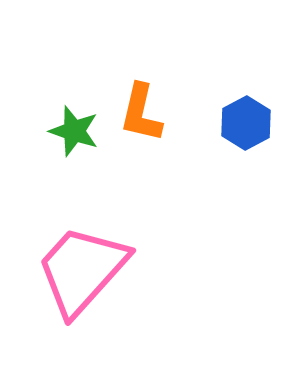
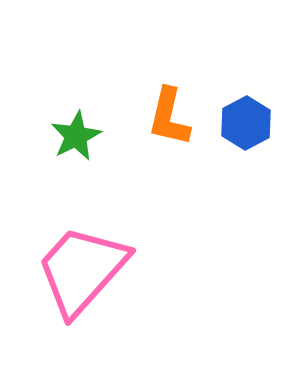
orange L-shape: moved 28 px right, 4 px down
green star: moved 2 px right, 5 px down; rotated 27 degrees clockwise
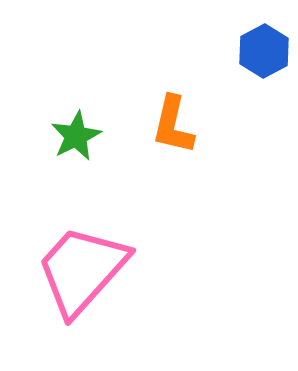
orange L-shape: moved 4 px right, 8 px down
blue hexagon: moved 18 px right, 72 px up
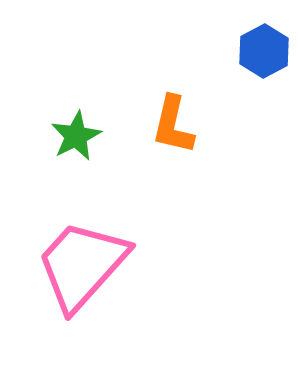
pink trapezoid: moved 5 px up
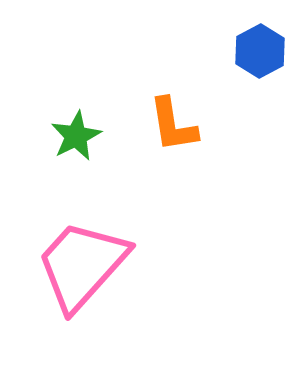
blue hexagon: moved 4 px left
orange L-shape: rotated 22 degrees counterclockwise
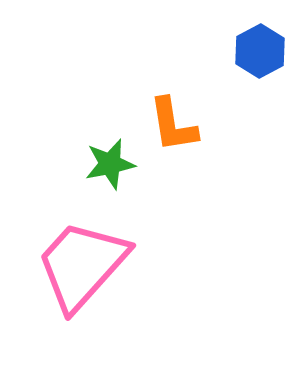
green star: moved 34 px right, 28 px down; rotated 15 degrees clockwise
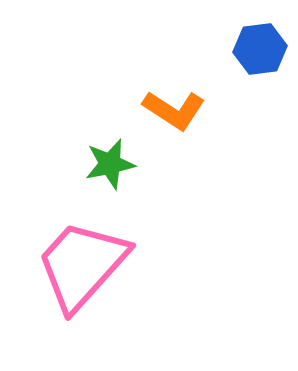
blue hexagon: moved 2 px up; rotated 21 degrees clockwise
orange L-shape: moved 1 px right, 15 px up; rotated 48 degrees counterclockwise
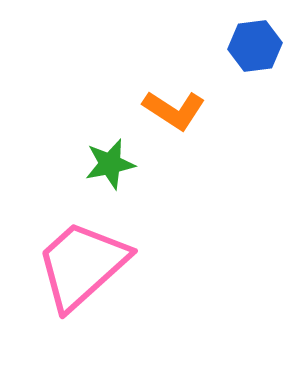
blue hexagon: moved 5 px left, 3 px up
pink trapezoid: rotated 6 degrees clockwise
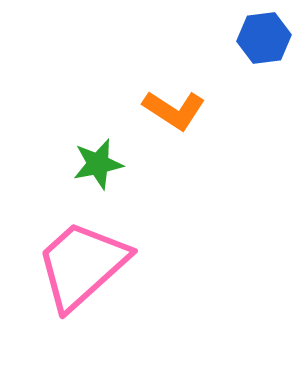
blue hexagon: moved 9 px right, 8 px up
green star: moved 12 px left
